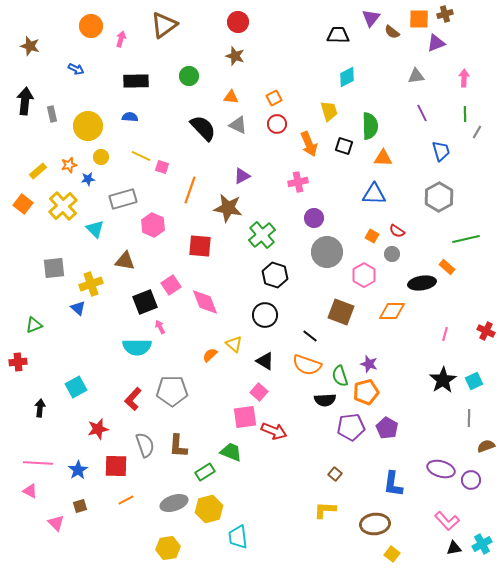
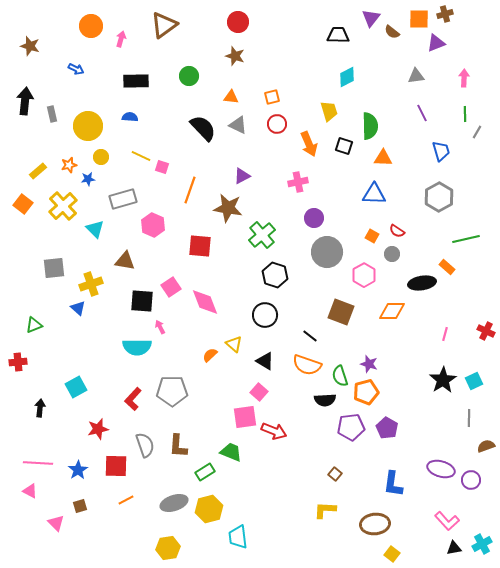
orange square at (274, 98): moved 2 px left, 1 px up; rotated 14 degrees clockwise
pink square at (171, 285): moved 2 px down
black square at (145, 302): moved 3 px left, 1 px up; rotated 25 degrees clockwise
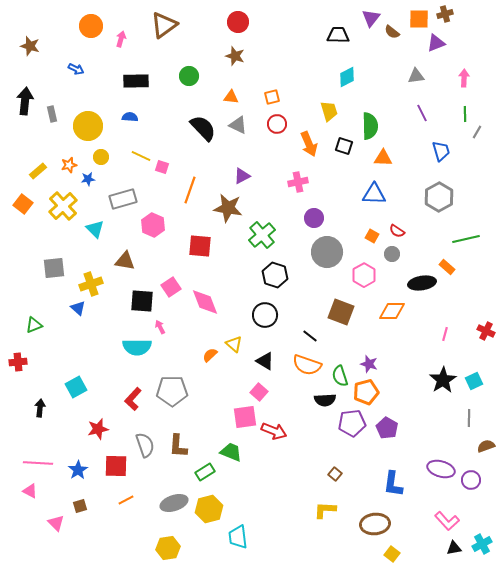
purple pentagon at (351, 427): moved 1 px right, 4 px up
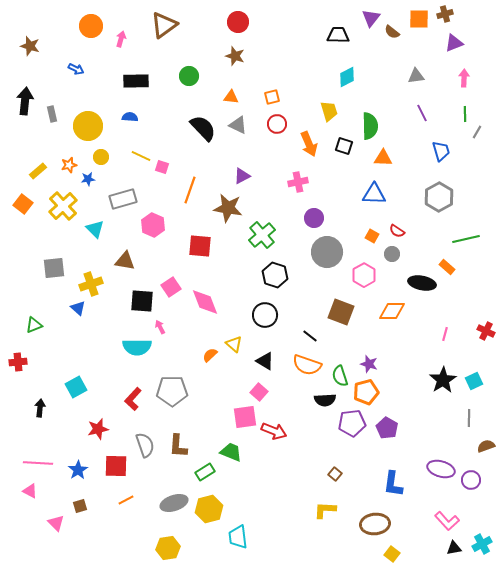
purple triangle at (436, 43): moved 18 px right
black ellipse at (422, 283): rotated 20 degrees clockwise
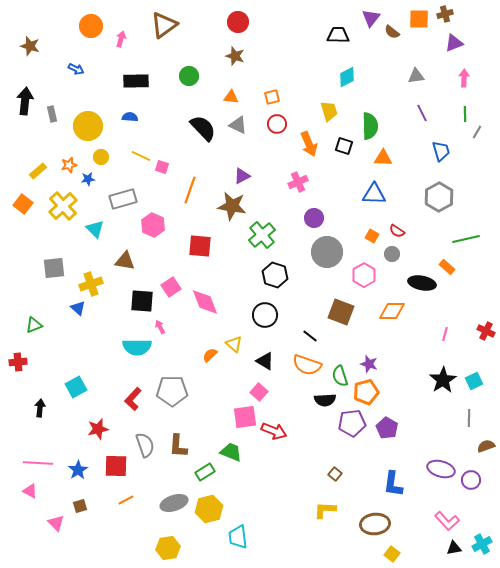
pink cross at (298, 182): rotated 12 degrees counterclockwise
brown star at (228, 208): moved 4 px right, 2 px up
